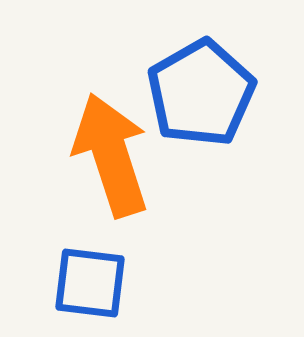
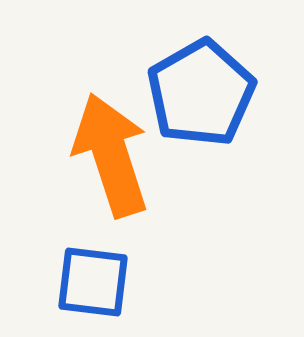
blue square: moved 3 px right, 1 px up
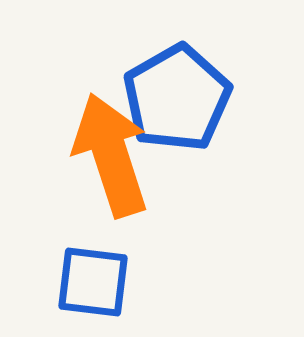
blue pentagon: moved 24 px left, 5 px down
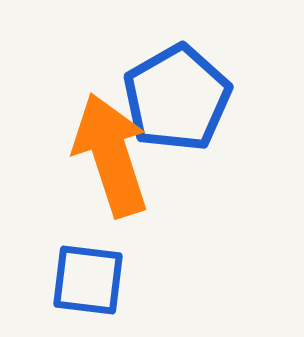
blue square: moved 5 px left, 2 px up
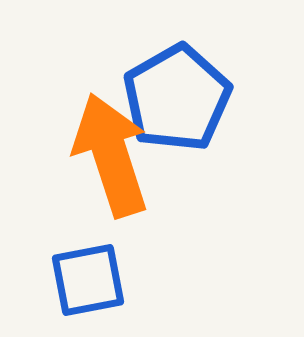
blue square: rotated 18 degrees counterclockwise
